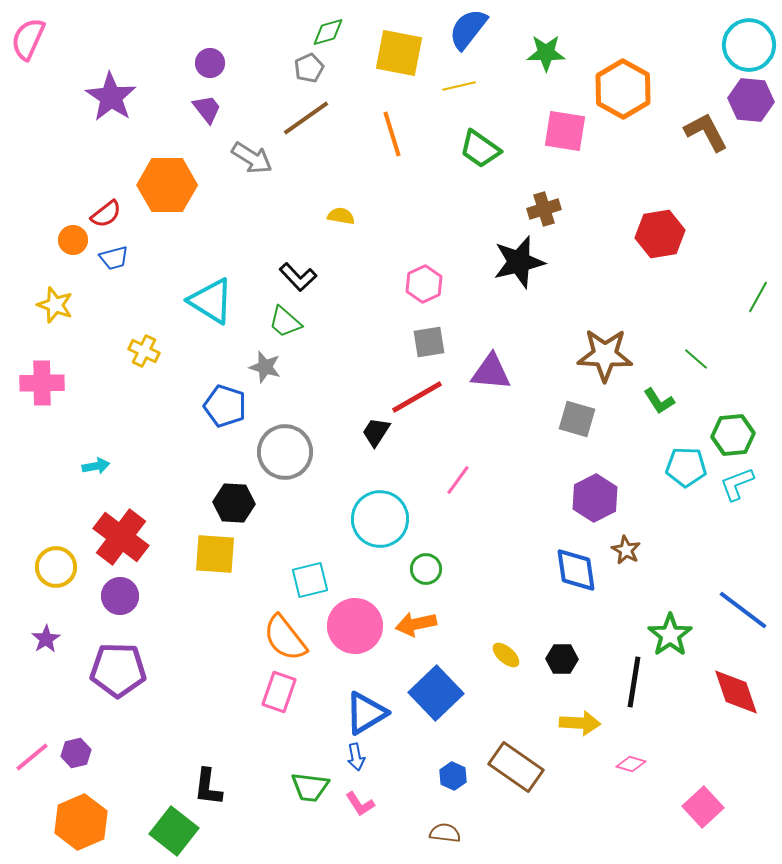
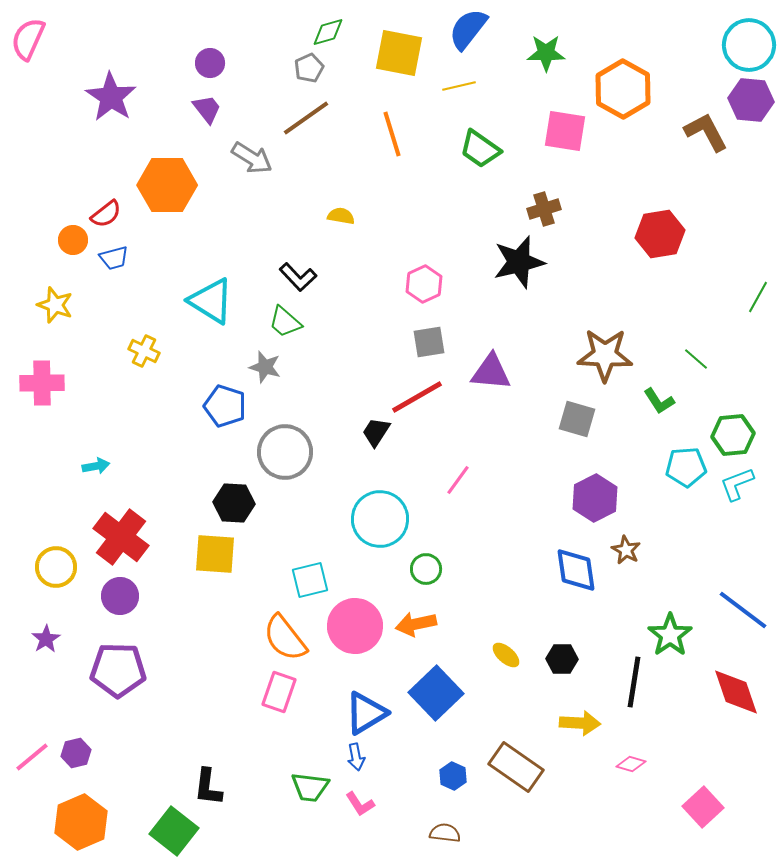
cyan pentagon at (686, 467): rotated 6 degrees counterclockwise
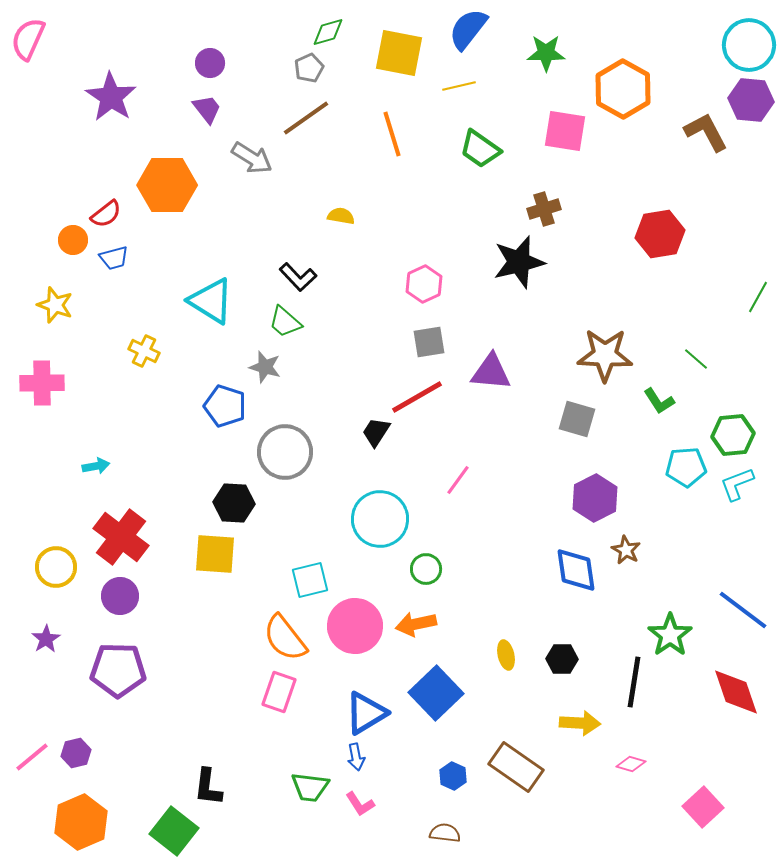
yellow ellipse at (506, 655): rotated 36 degrees clockwise
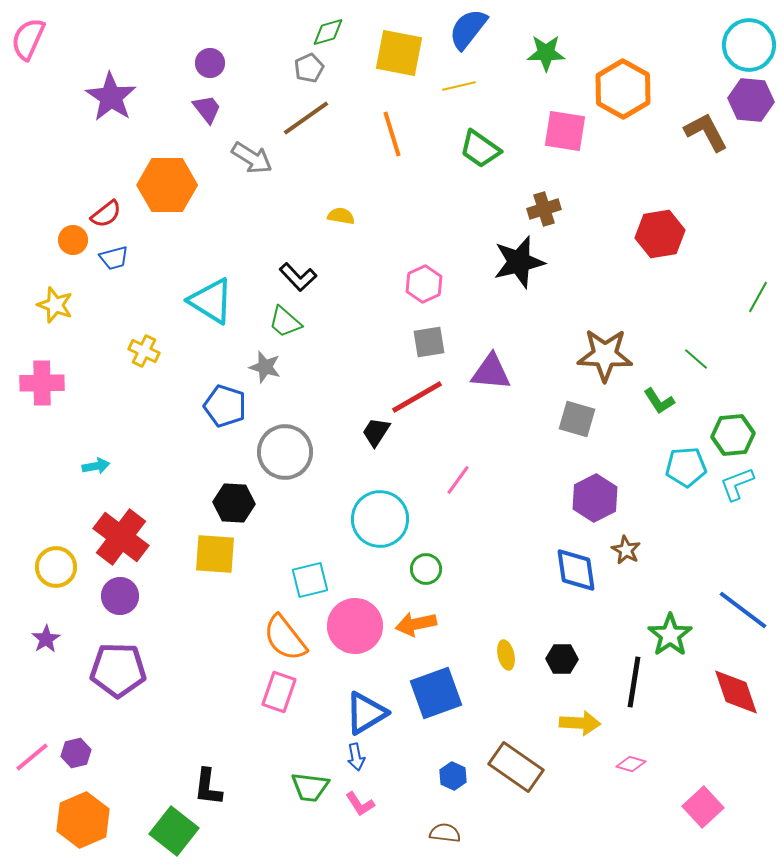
blue square at (436, 693): rotated 24 degrees clockwise
orange hexagon at (81, 822): moved 2 px right, 2 px up
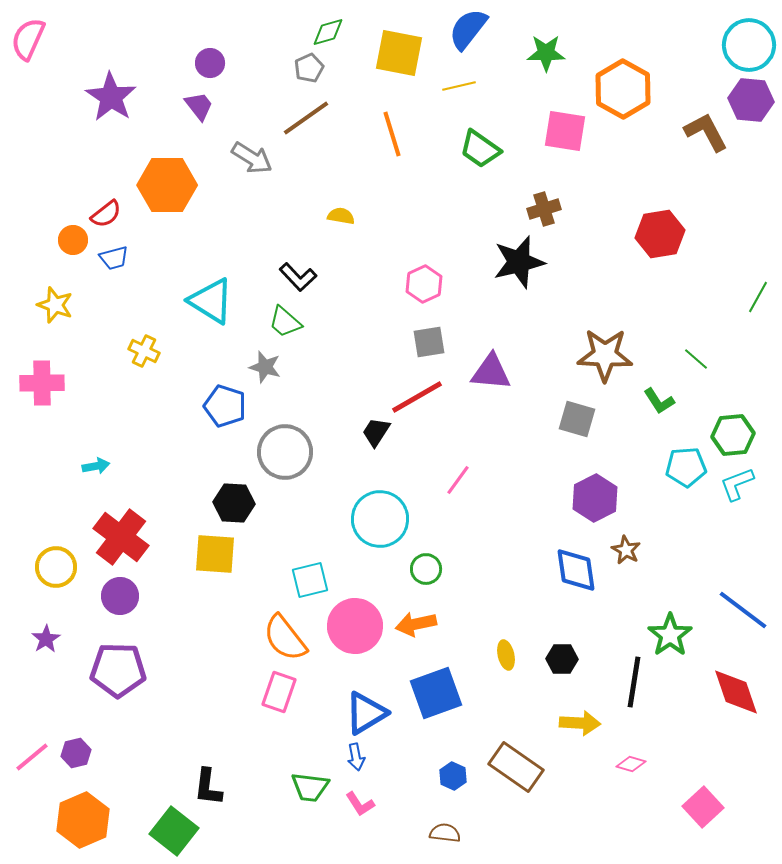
purple trapezoid at (207, 109): moved 8 px left, 3 px up
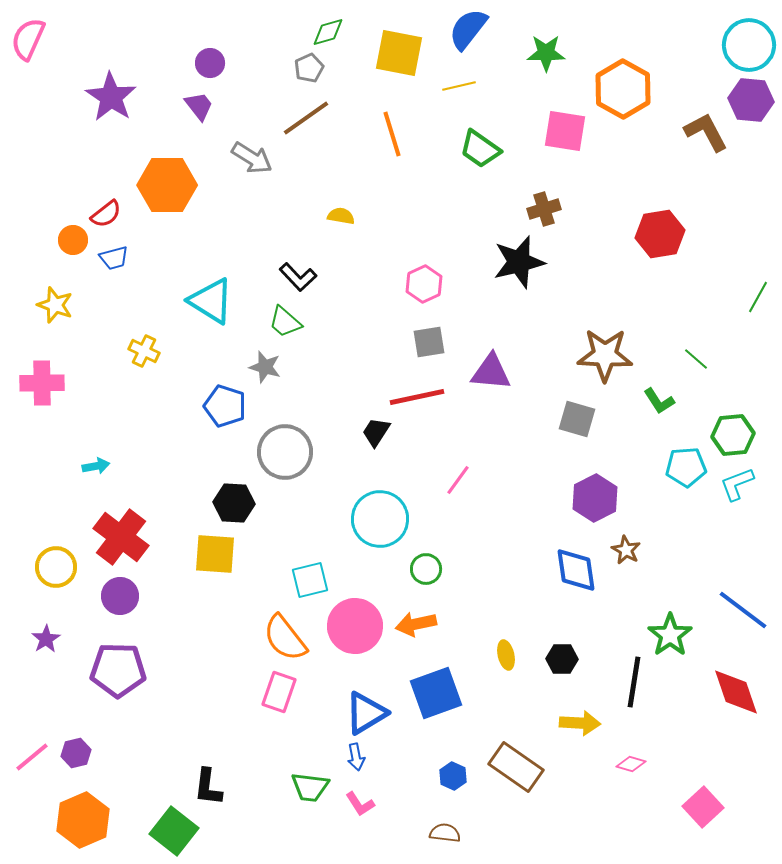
red line at (417, 397): rotated 18 degrees clockwise
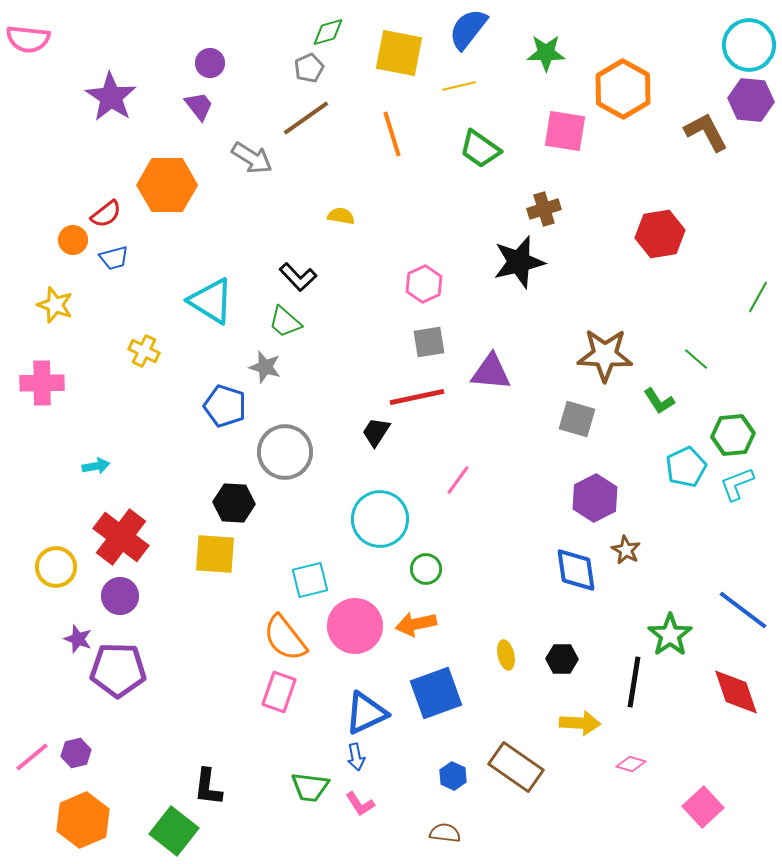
pink semicircle at (28, 39): rotated 108 degrees counterclockwise
cyan pentagon at (686, 467): rotated 21 degrees counterclockwise
purple star at (46, 639): moved 32 px right; rotated 20 degrees counterclockwise
blue triangle at (366, 713): rotated 6 degrees clockwise
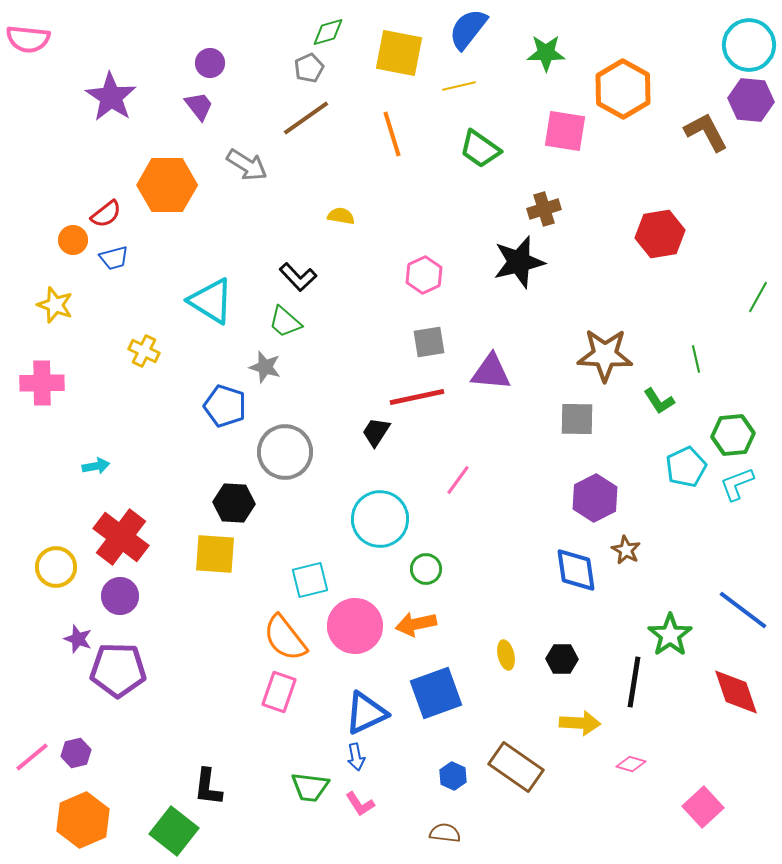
gray arrow at (252, 158): moved 5 px left, 7 px down
pink hexagon at (424, 284): moved 9 px up
green line at (696, 359): rotated 36 degrees clockwise
gray square at (577, 419): rotated 15 degrees counterclockwise
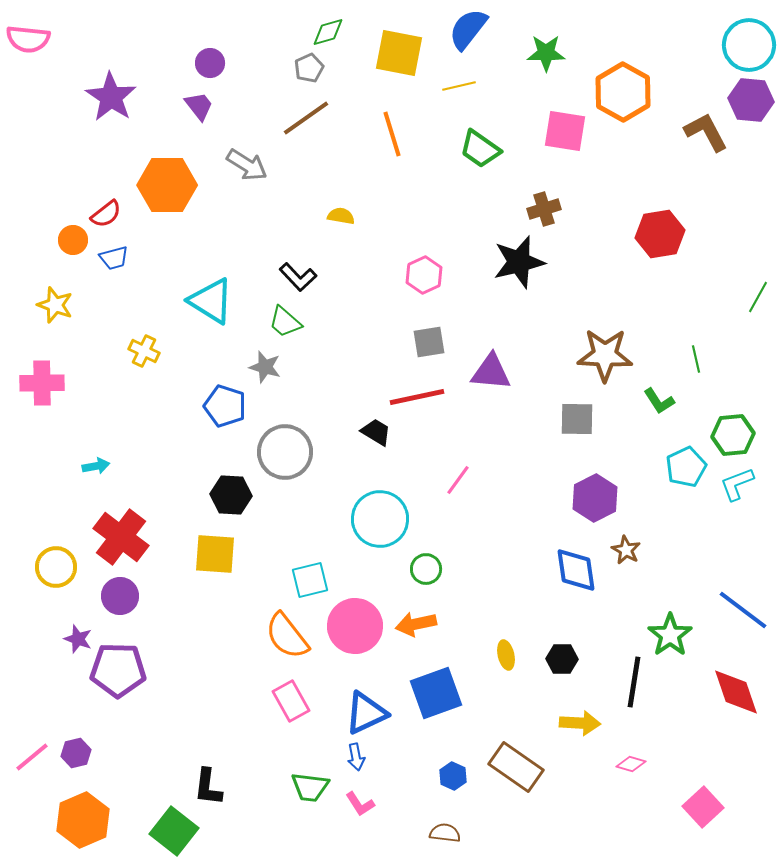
orange hexagon at (623, 89): moved 3 px down
black trapezoid at (376, 432): rotated 88 degrees clockwise
black hexagon at (234, 503): moved 3 px left, 8 px up
orange semicircle at (285, 638): moved 2 px right, 2 px up
pink rectangle at (279, 692): moved 12 px right, 9 px down; rotated 48 degrees counterclockwise
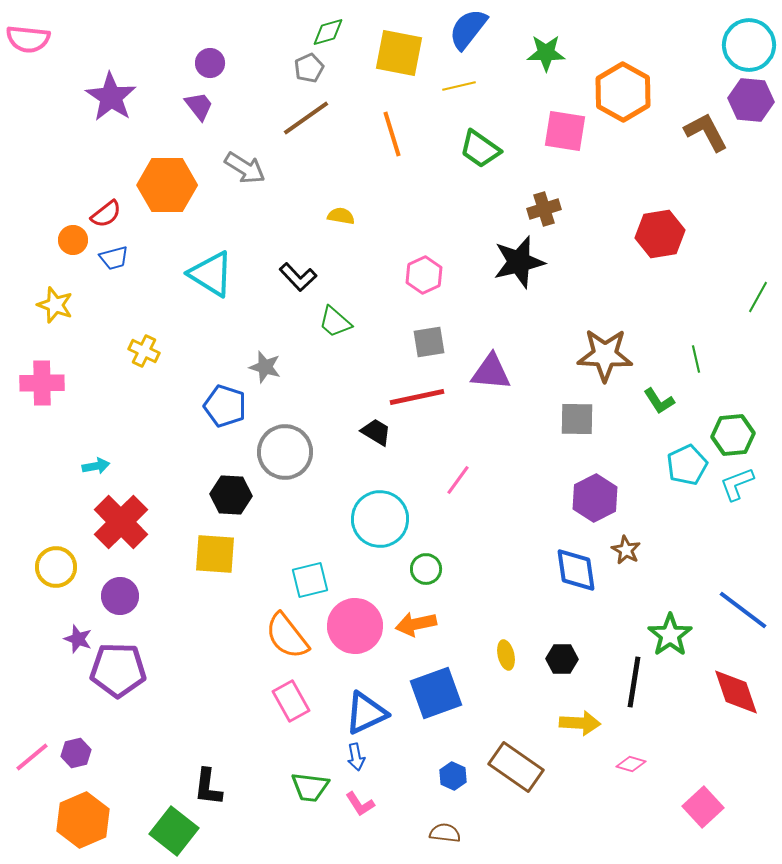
gray arrow at (247, 165): moved 2 px left, 3 px down
cyan triangle at (211, 301): moved 27 px up
green trapezoid at (285, 322): moved 50 px right
cyan pentagon at (686, 467): moved 1 px right, 2 px up
red cross at (121, 537): moved 15 px up; rotated 8 degrees clockwise
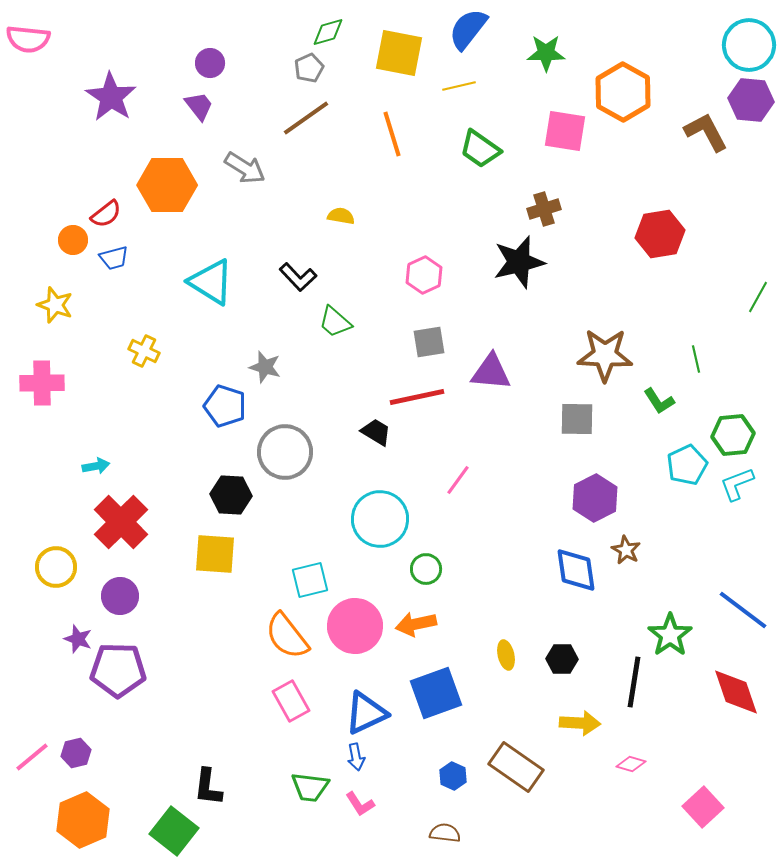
cyan triangle at (211, 274): moved 8 px down
